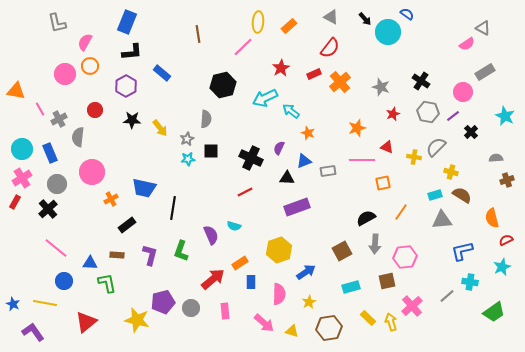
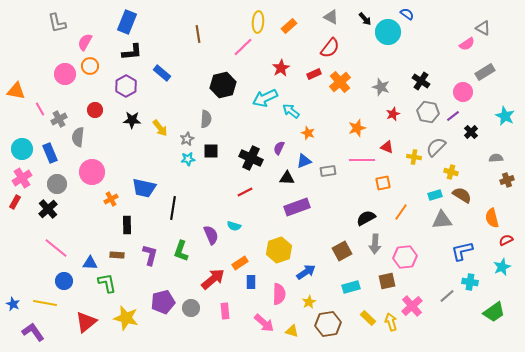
black rectangle at (127, 225): rotated 54 degrees counterclockwise
yellow star at (137, 320): moved 11 px left, 2 px up
brown hexagon at (329, 328): moved 1 px left, 4 px up
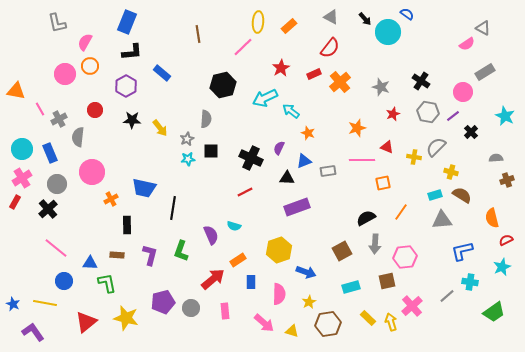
orange rectangle at (240, 263): moved 2 px left, 3 px up
blue arrow at (306, 272): rotated 54 degrees clockwise
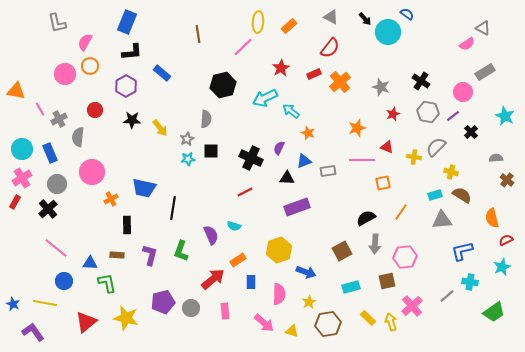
brown cross at (507, 180): rotated 32 degrees counterclockwise
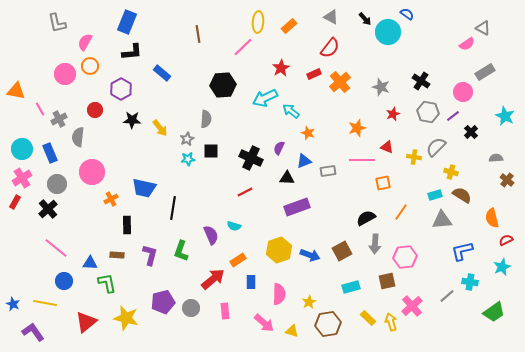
black hexagon at (223, 85): rotated 10 degrees clockwise
purple hexagon at (126, 86): moved 5 px left, 3 px down
blue arrow at (306, 272): moved 4 px right, 17 px up
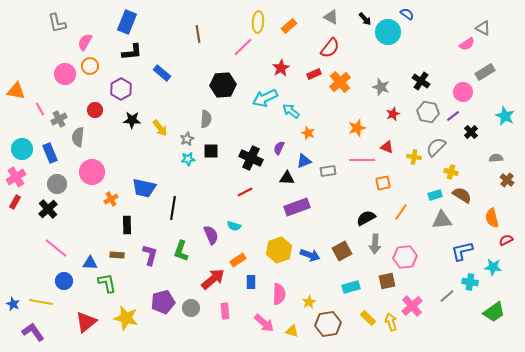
pink cross at (22, 178): moved 6 px left, 1 px up
cyan star at (502, 267): moved 9 px left; rotated 30 degrees clockwise
yellow line at (45, 303): moved 4 px left, 1 px up
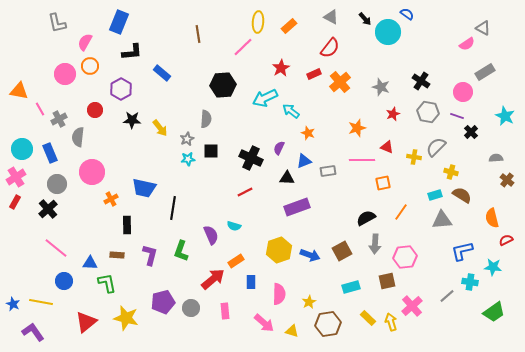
blue rectangle at (127, 22): moved 8 px left
orange triangle at (16, 91): moved 3 px right
purple line at (453, 116): moved 4 px right; rotated 56 degrees clockwise
orange rectangle at (238, 260): moved 2 px left, 1 px down
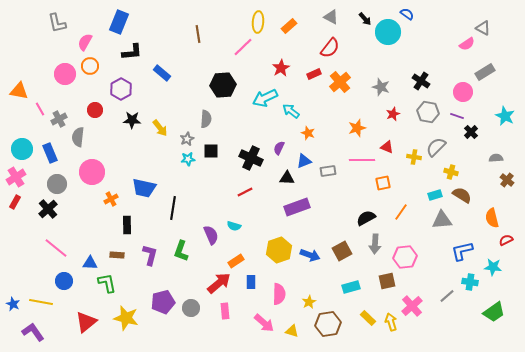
red arrow at (213, 279): moved 6 px right, 4 px down
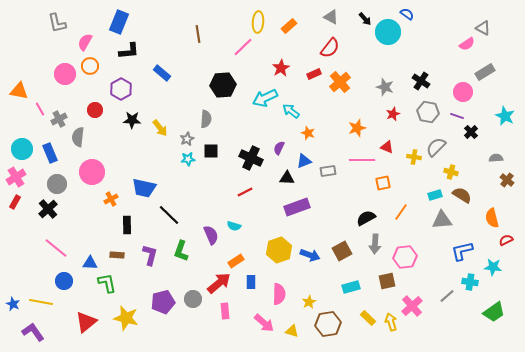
black L-shape at (132, 52): moved 3 px left, 1 px up
gray star at (381, 87): moved 4 px right
black line at (173, 208): moved 4 px left, 7 px down; rotated 55 degrees counterclockwise
gray circle at (191, 308): moved 2 px right, 9 px up
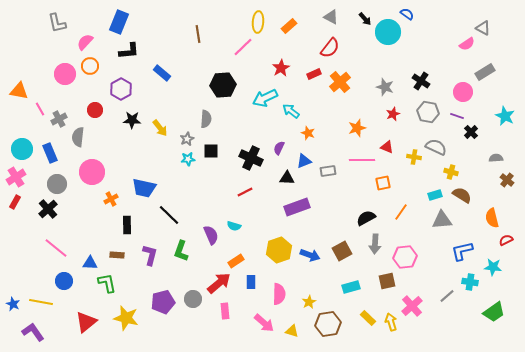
pink semicircle at (85, 42): rotated 12 degrees clockwise
gray semicircle at (436, 147): rotated 70 degrees clockwise
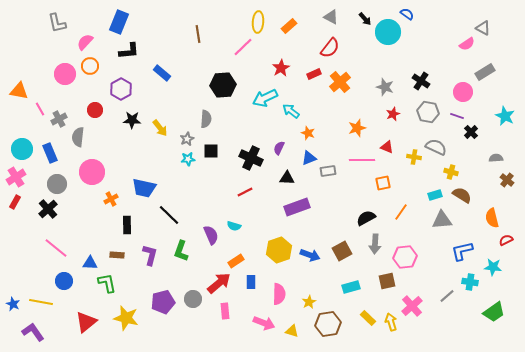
blue triangle at (304, 161): moved 5 px right, 3 px up
pink arrow at (264, 323): rotated 20 degrees counterclockwise
